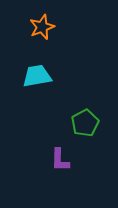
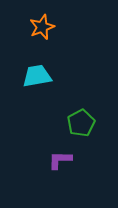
green pentagon: moved 4 px left
purple L-shape: rotated 90 degrees clockwise
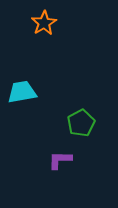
orange star: moved 2 px right, 4 px up; rotated 10 degrees counterclockwise
cyan trapezoid: moved 15 px left, 16 px down
